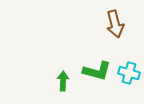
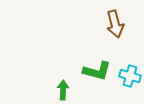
cyan cross: moved 1 px right, 3 px down
green arrow: moved 9 px down
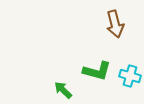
green arrow: rotated 48 degrees counterclockwise
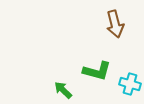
cyan cross: moved 8 px down
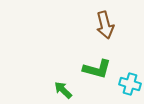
brown arrow: moved 10 px left, 1 px down
green L-shape: moved 2 px up
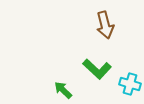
green L-shape: rotated 28 degrees clockwise
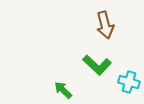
green L-shape: moved 4 px up
cyan cross: moved 1 px left, 2 px up
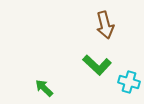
green arrow: moved 19 px left, 2 px up
